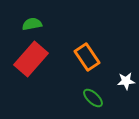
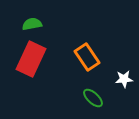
red rectangle: rotated 16 degrees counterclockwise
white star: moved 2 px left, 2 px up
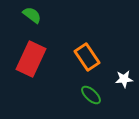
green semicircle: moved 9 px up; rotated 48 degrees clockwise
green ellipse: moved 2 px left, 3 px up
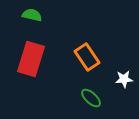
green semicircle: rotated 24 degrees counterclockwise
red rectangle: rotated 8 degrees counterclockwise
green ellipse: moved 3 px down
